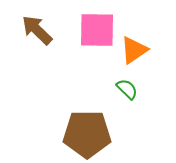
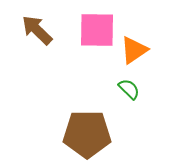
green semicircle: moved 2 px right
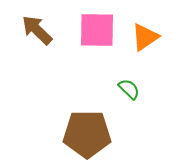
orange triangle: moved 11 px right, 13 px up
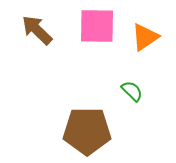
pink square: moved 4 px up
green semicircle: moved 3 px right, 2 px down
brown pentagon: moved 3 px up
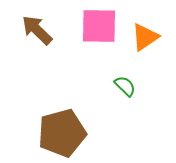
pink square: moved 2 px right
green semicircle: moved 7 px left, 5 px up
brown pentagon: moved 25 px left, 2 px down; rotated 15 degrees counterclockwise
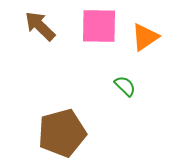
brown arrow: moved 3 px right, 4 px up
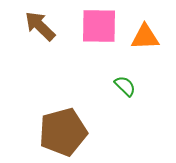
orange triangle: rotated 32 degrees clockwise
brown pentagon: moved 1 px right, 1 px up
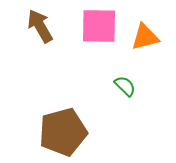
brown arrow: rotated 16 degrees clockwise
orange triangle: rotated 12 degrees counterclockwise
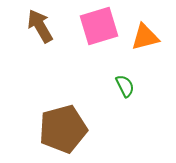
pink square: rotated 18 degrees counterclockwise
green semicircle: rotated 20 degrees clockwise
brown pentagon: moved 3 px up
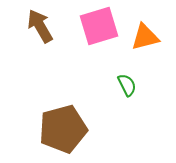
green semicircle: moved 2 px right, 1 px up
